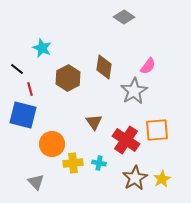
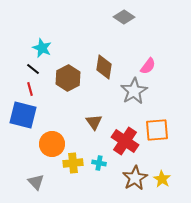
black line: moved 16 px right
red cross: moved 1 px left, 1 px down
yellow star: rotated 12 degrees counterclockwise
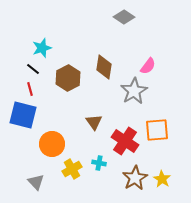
cyan star: rotated 30 degrees clockwise
yellow cross: moved 1 px left, 6 px down; rotated 24 degrees counterclockwise
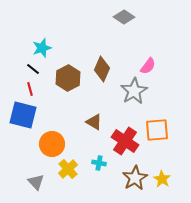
brown diamond: moved 2 px left, 2 px down; rotated 15 degrees clockwise
brown triangle: rotated 24 degrees counterclockwise
yellow cross: moved 4 px left; rotated 12 degrees counterclockwise
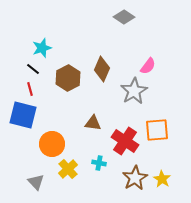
brown triangle: moved 1 px left, 1 px down; rotated 24 degrees counterclockwise
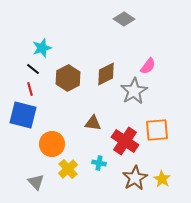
gray diamond: moved 2 px down
brown diamond: moved 4 px right, 5 px down; rotated 40 degrees clockwise
